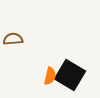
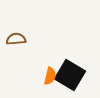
brown semicircle: moved 3 px right
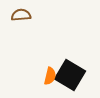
brown semicircle: moved 5 px right, 24 px up
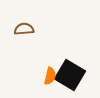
brown semicircle: moved 3 px right, 14 px down
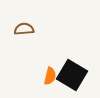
black square: moved 2 px right
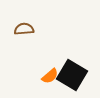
orange semicircle: rotated 36 degrees clockwise
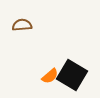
brown semicircle: moved 2 px left, 4 px up
